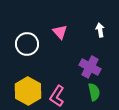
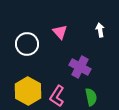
purple cross: moved 10 px left
green semicircle: moved 3 px left, 5 px down
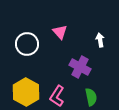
white arrow: moved 10 px down
yellow hexagon: moved 2 px left, 1 px down
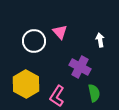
white circle: moved 7 px right, 3 px up
yellow hexagon: moved 8 px up
green semicircle: moved 3 px right, 4 px up
